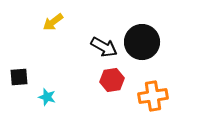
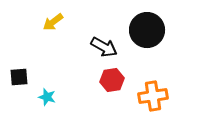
black circle: moved 5 px right, 12 px up
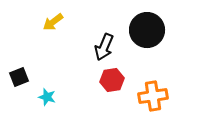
black arrow: rotated 84 degrees clockwise
black square: rotated 18 degrees counterclockwise
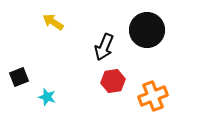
yellow arrow: rotated 70 degrees clockwise
red hexagon: moved 1 px right, 1 px down
orange cross: rotated 12 degrees counterclockwise
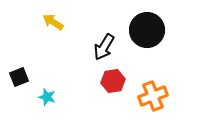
black arrow: rotated 8 degrees clockwise
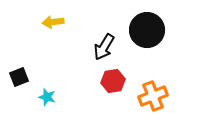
yellow arrow: rotated 40 degrees counterclockwise
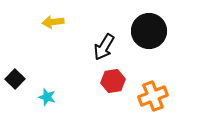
black circle: moved 2 px right, 1 px down
black square: moved 4 px left, 2 px down; rotated 24 degrees counterclockwise
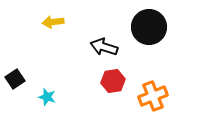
black circle: moved 4 px up
black arrow: rotated 76 degrees clockwise
black square: rotated 12 degrees clockwise
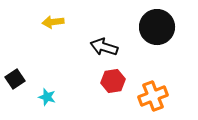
black circle: moved 8 px right
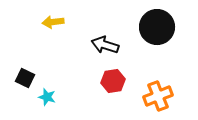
black arrow: moved 1 px right, 2 px up
black square: moved 10 px right, 1 px up; rotated 30 degrees counterclockwise
orange cross: moved 5 px right
